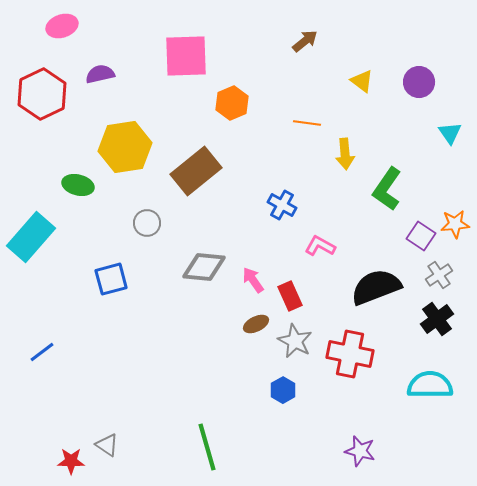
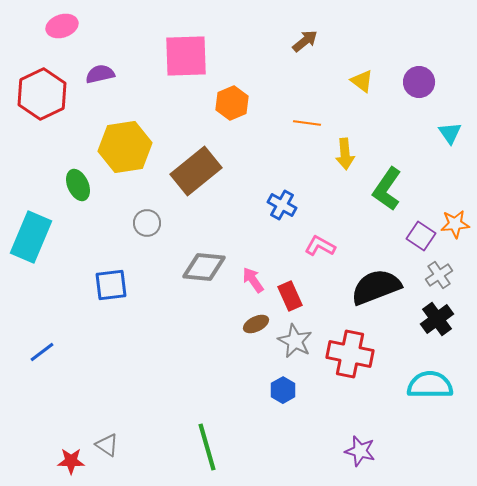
green ellipse: rotated 52 degrees clockwise
cyan rectangle: rotated 18 degrees counterclockwise
blue square: moved 6 px down; rotated 8 degrees clockwise
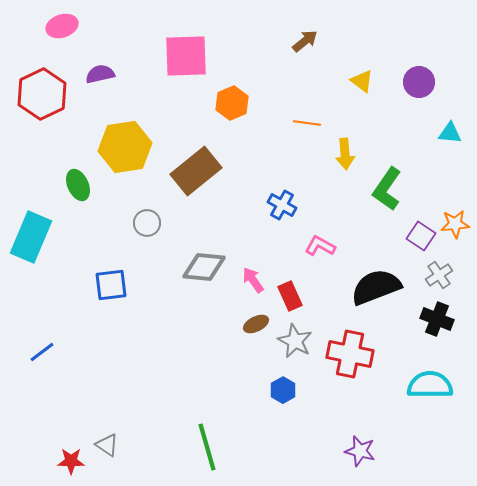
cyan triangle: rotated 50 degrees counterclockwise
black cross: rotated 32 degrees counterclockwise
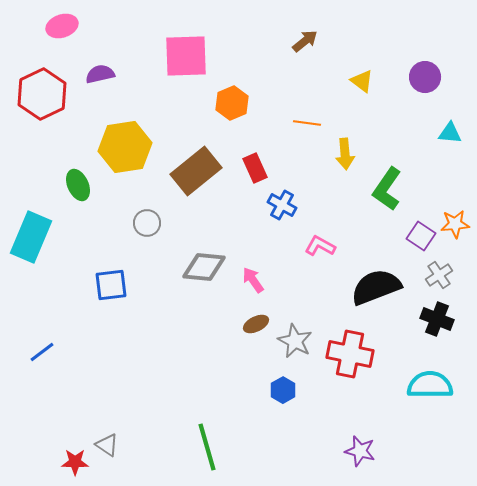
purple circle: moved 6 px right, 5 px up
red rectangle: moved 35 px left, 128 px up
red star: moved 4 px right, 1 px down
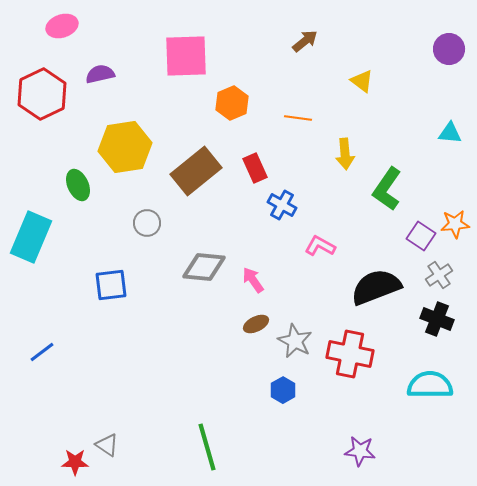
purple circle: moved 24 px right, 28 px up
orange line: moved 9 px left, 5 px up
purple star: rotated 8 degrees counterclockwise
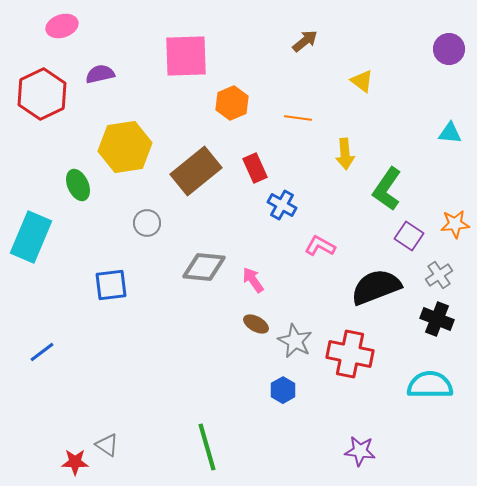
purple square: moved 12 px left
brown ellipse: rotated 55 degrees clockwise
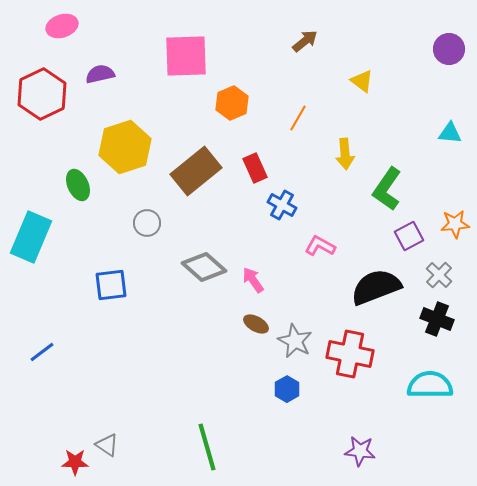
orange line: rotated 68 degrees counterclockwise
yellow hexagon: rotated 9 degrees counterclockwise
purple square: rotated 28 degrees clockwise
gray diamond: rotated 36 degrees clockwise
gray cross: rotated 12 degrees counterclockwise
blue hexagon: moved 4 px right, 1 px up
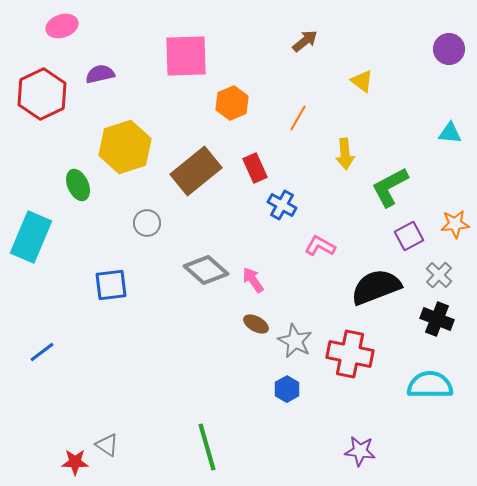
green L-shape: moved 3 px right, 2 px up; rotated 27 degrees clockwise
gray diamond: moved 2 px right, 3 px down
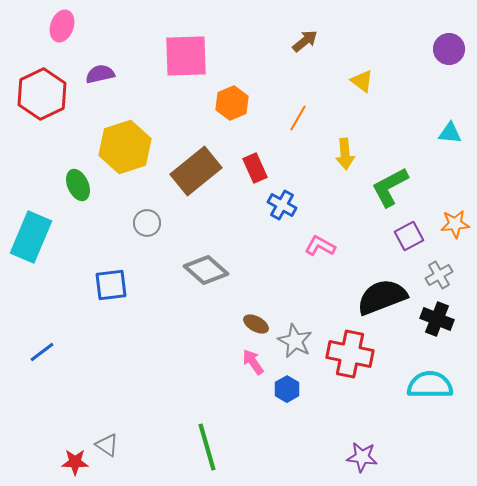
pink ellipse: rotated 52 degrees counterclockwise
gray cross: rotated 16 degrees clockwise
pink arrow: moved 82 px down
black semicircle: moved 6 px right, 10 px down
purple star: moved 2 px right, 6 px down
